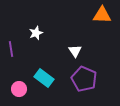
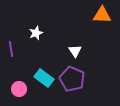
purple pentagon: moved 12 px left
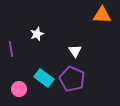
white star: moved 1 px right, 1 px down
